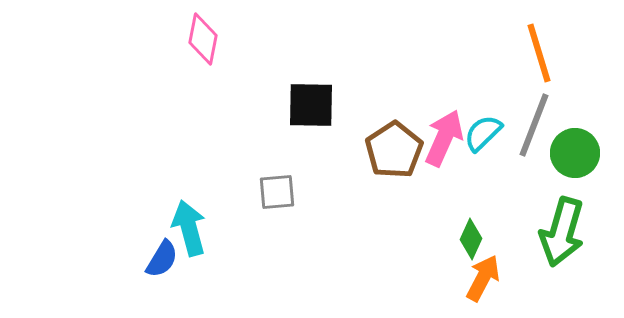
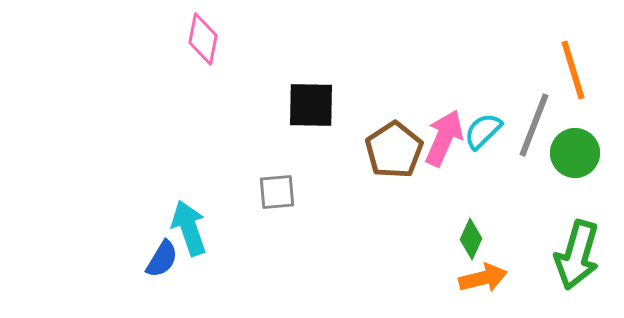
orange line: moved 34 px right, 17 px down
cyan semicircle: moved 2 px up
cyan arrow: rotated 4 degrees counterclockwise
green arrow: moved 15 px right, 23 px down
orange arrow: rotated 48 degrees clockwise
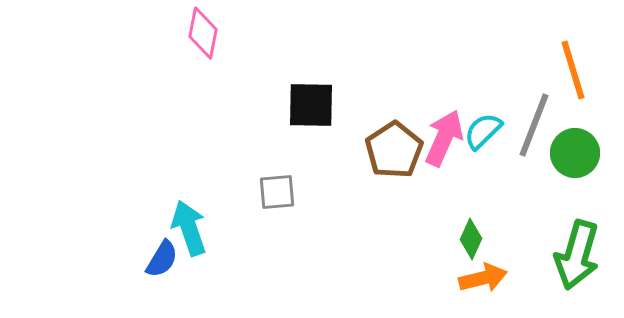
pink diamond: moved 6 px up
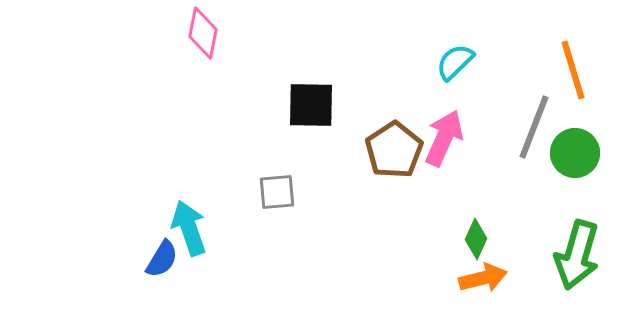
gray line: moved 2 px down
cyan semicircle: moved 28 px left, 69 px up
green diamond: moved 5 px right
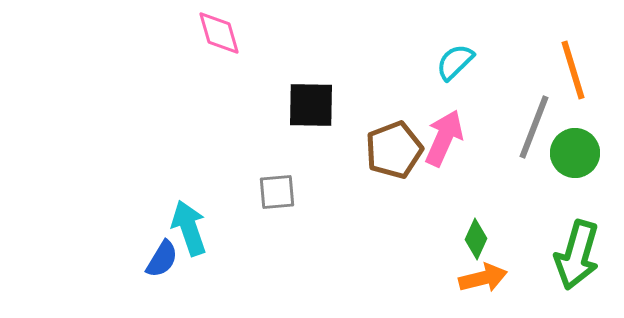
pink diamond: moved 16 px right; rotated 27 degrees counterclockwise
brown pentagon: rotated 12 degrees clockwise
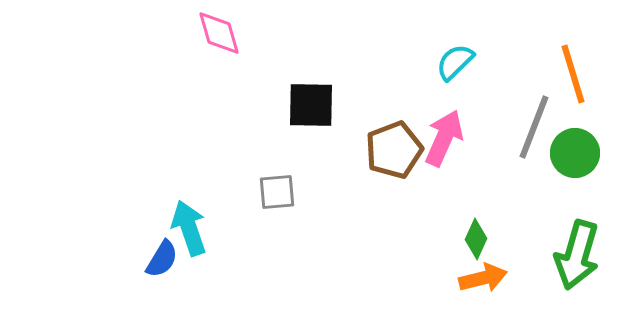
orange line: moved 4 px down
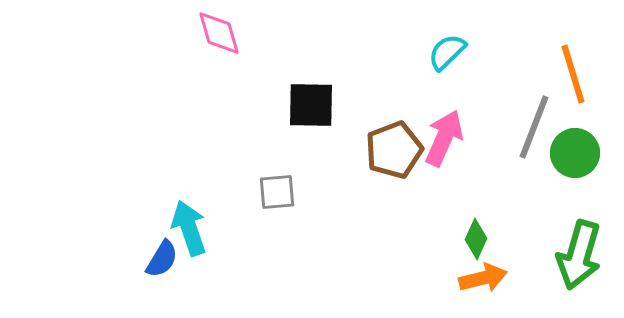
cyan semicircle: moved 8 px left, 10 px up
green arrow: moved 2 px right
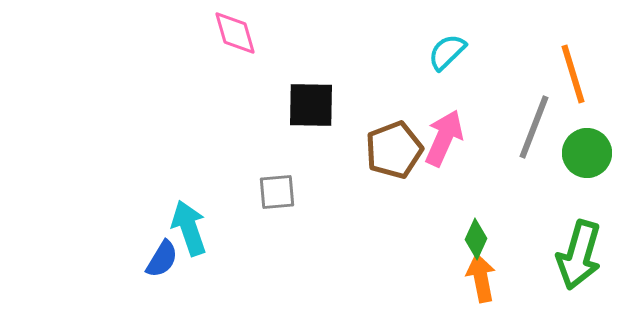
pink diamond: moved 16 px right
green circle: moved 12 px right
orange arrow: moved 2 px left; rotated 87 degrees counterclockwise
